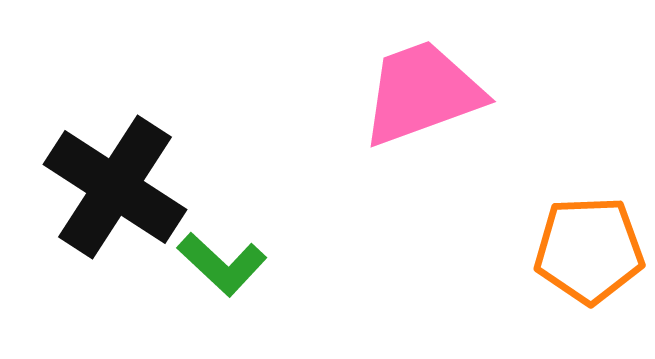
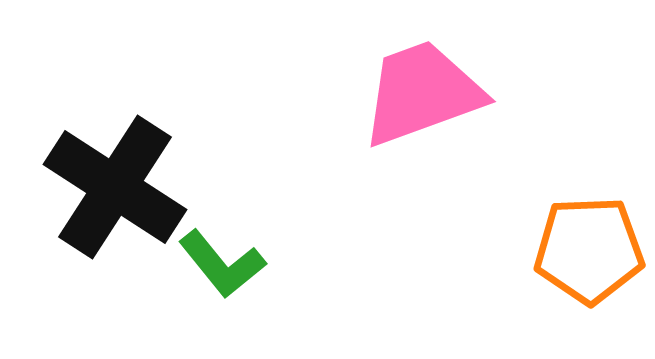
green L-shape: rotated 8 degrees clockwise
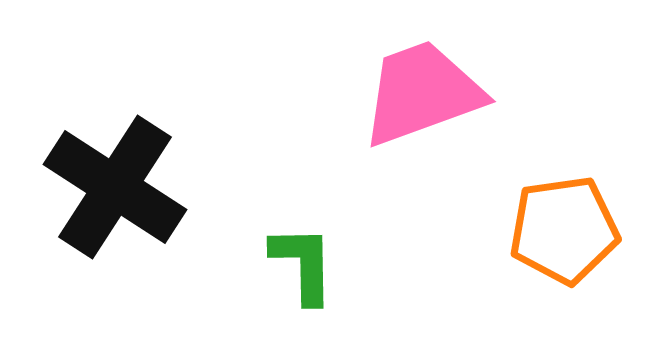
orange pentagon: moved 25 px left, 20 px up; rotated 6 degrees counterclockwise
green L-shape: moved 81 px right; rotated 142 degrees counterclockwise
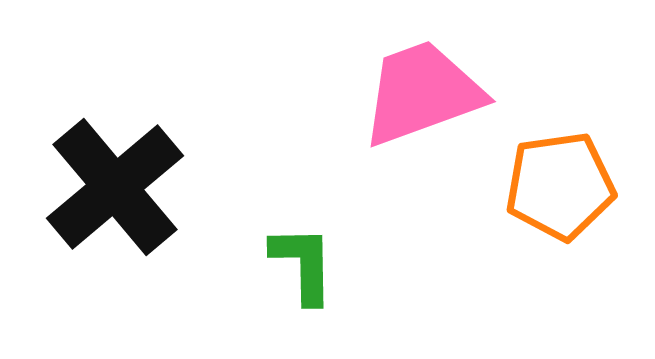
black cross: rotated 17 degrees clockwise
orange pentagon: moved 4 px left, 44 px up
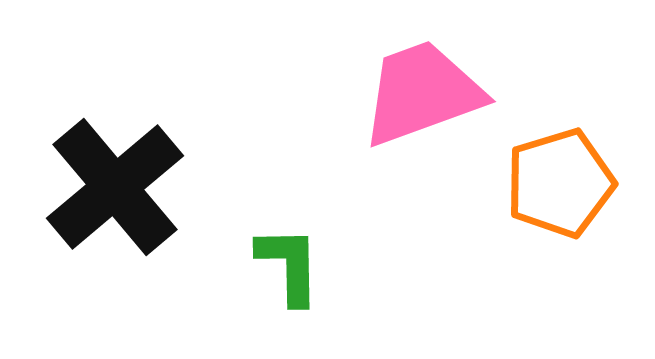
orange pentagon: moved 3 px up; rotated 9 degrees counterclockwise
green L-shape: moved 14 px left, 1 px down
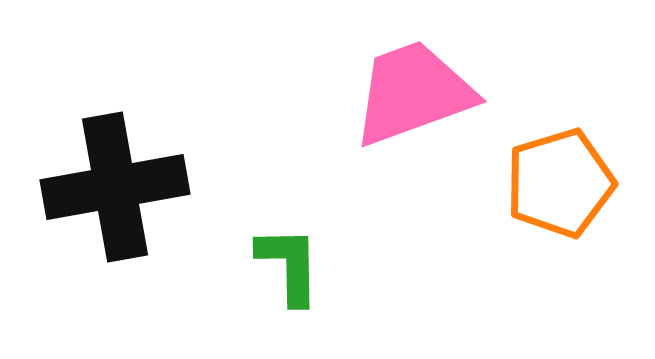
pink trapezoid: moved 9 px left
black cross: rotated 30 degrees clockwise
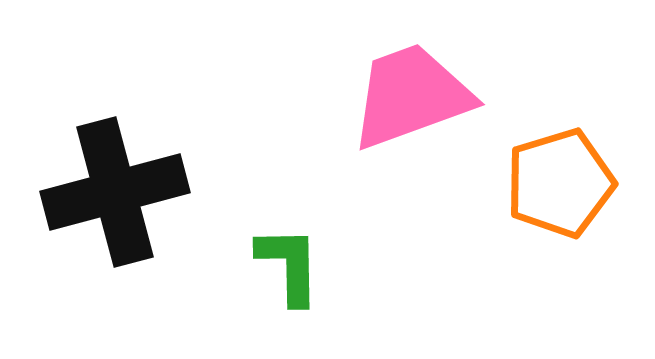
pink trapezoid: moved 2 px left, 3 px down
black cross: moved 5 px down; rotated 5 degrees counterclockwise
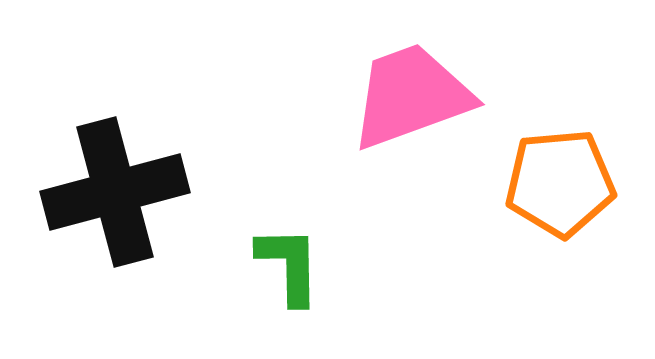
orange pentagon: rotated 12 degrees clockwise
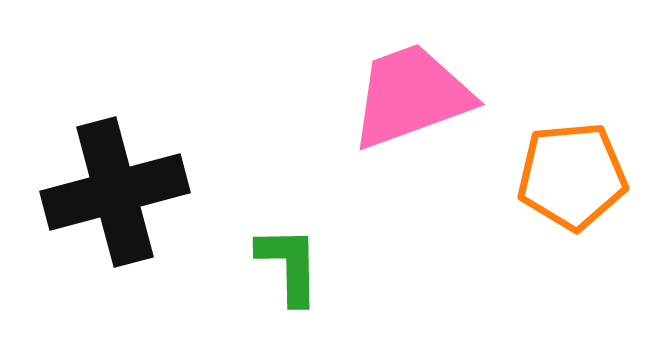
orange pentagon: moved 12 px right, 7 px up
